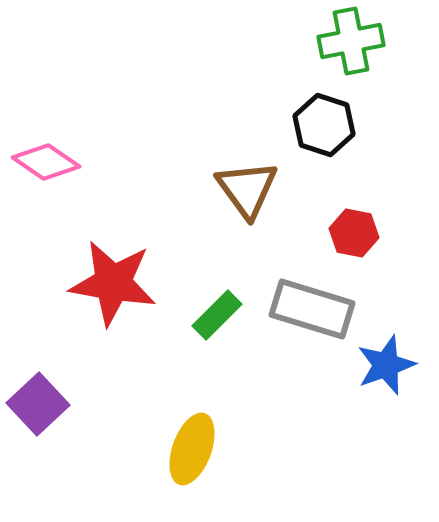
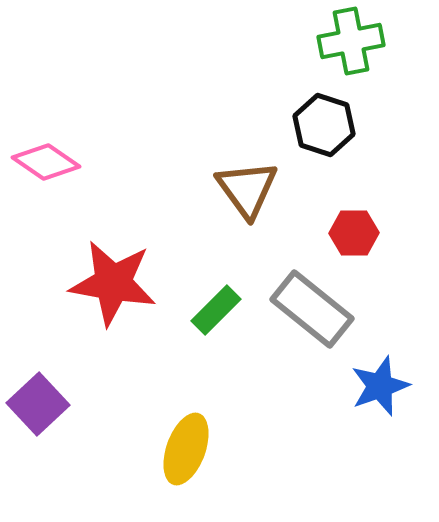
red hexagon: rotated 12 degrees counterclockwise
gray rectangle: rotated 22 degrees clockwise
green rectangle: moved 1 px left, 5 px up
blue star: moved 6 px left, 21 px down
yellow ellipse: moved 6 px left
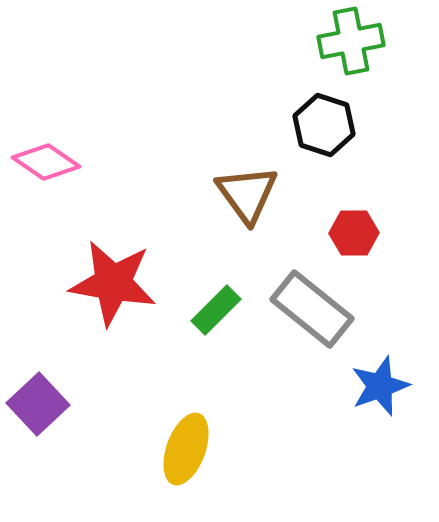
brown triangle: moved 5 px down
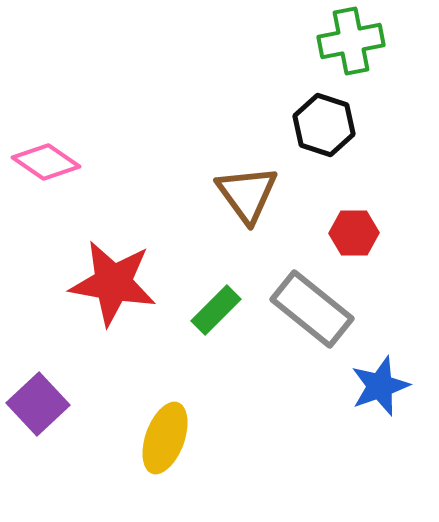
yellow ellipse: moved 21 px left, 11 px up
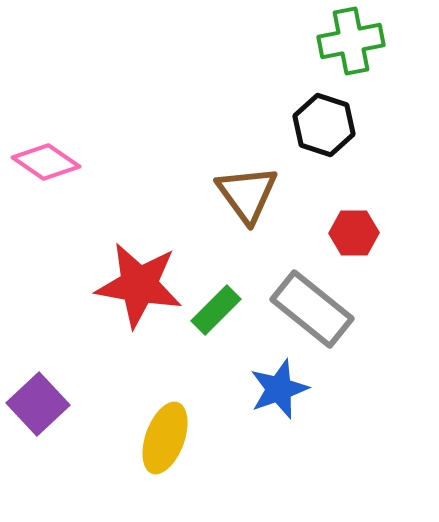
red star: moved 26 px right, 2 px down
blue star: moved 101 px left, 3 px down
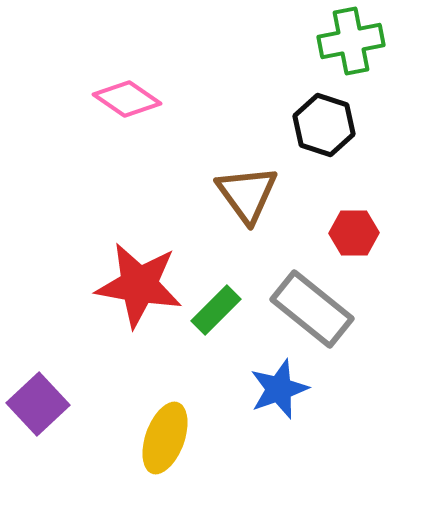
pink diamond: moved 81 px right, 63 px up
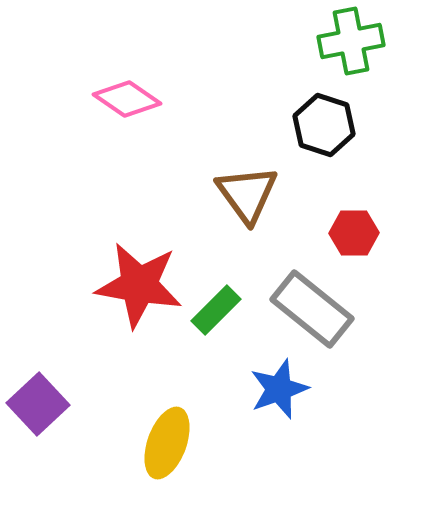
yellow ellipse: moved 2 px right, 5 px down
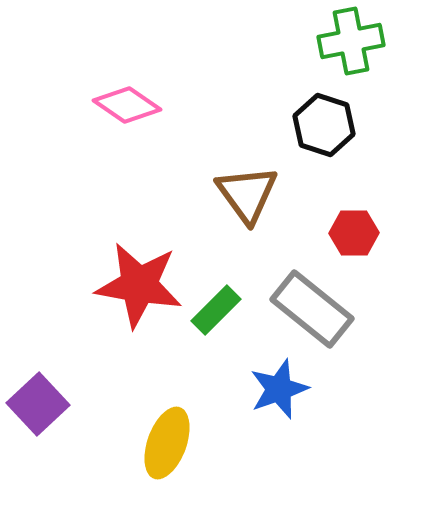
pink diamond: moved 6 px down
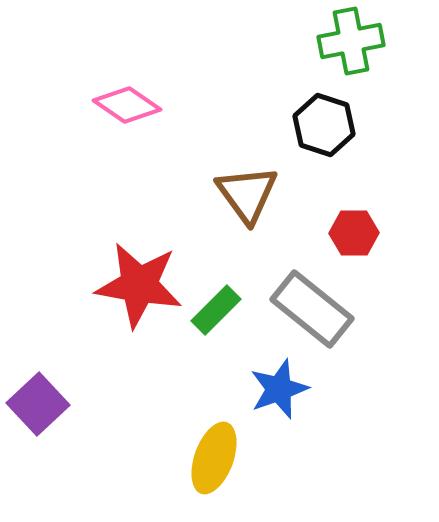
yellow ellipse: moved 47 px right, 15 px down
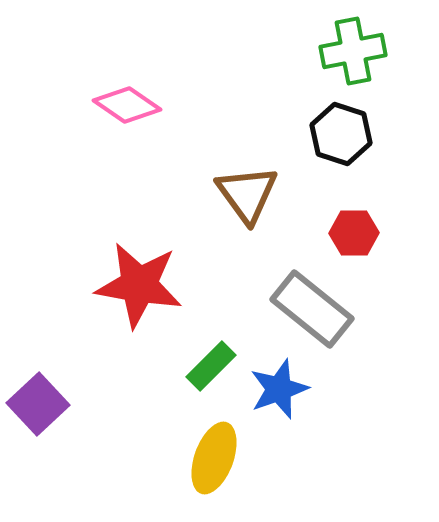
green cross: moved 2 px right, 10 px down
black hexagon: moved 17 px right, 9 px down
green rectangle: moved 5 px left, 56 px down
